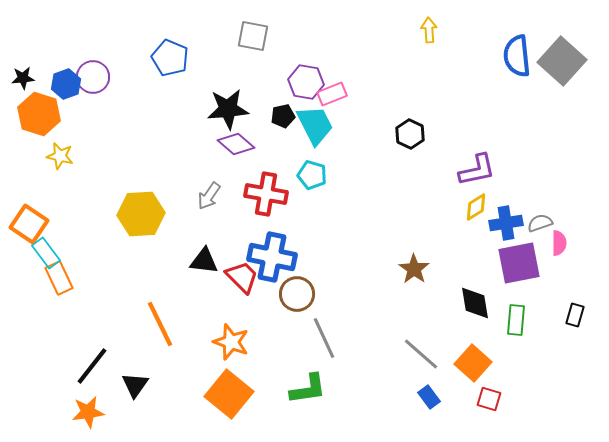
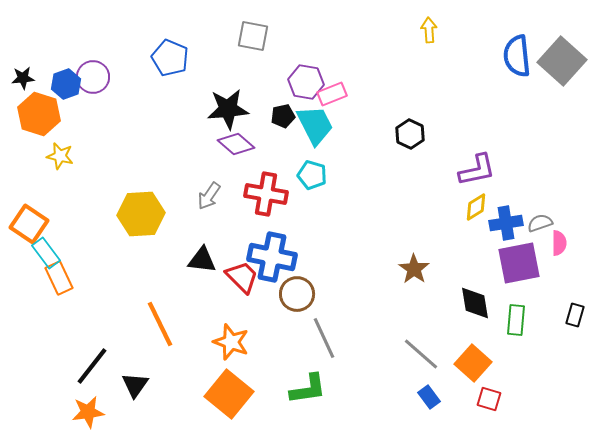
black triangle at (204, 261): moved 2 px left, 1 px up
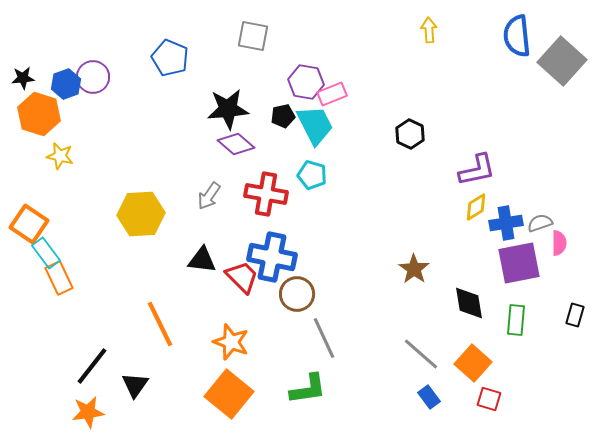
blue semicircle at (517, 56): moved 20 px up
black diamond at (475, 303): moved 6 px left
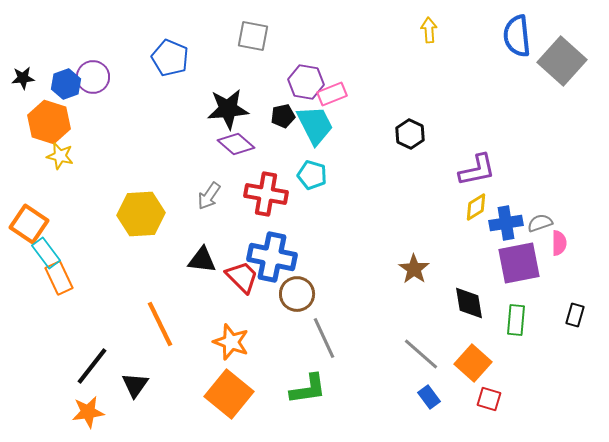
orange hexagon at (39, 114): moved 10 px right, 8 px down
